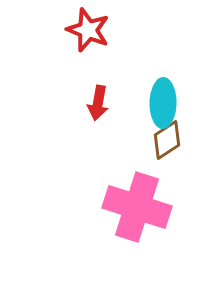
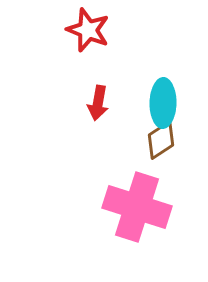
brown diamond: moved 6 px left
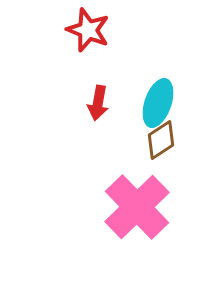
cyan ellipse: moved 5 px left; rotated 18 degrees clockwise
pink cross: rotated 28 degrees clockwise
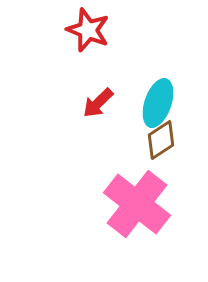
red arrow: rotated 36 degrees clockwise
pink cross: moved 3 px up; rotated 8 degrees counterclockwise
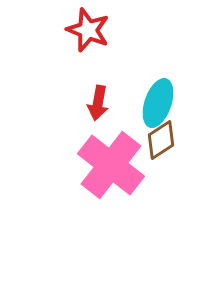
red arrow: rotated 36 degrees counterclockwise
pink cross: moved 26 px left, 39 px up
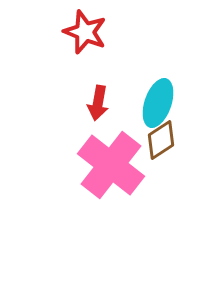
red star: moved 3 px left, 2 px down
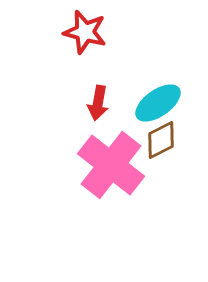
red star: rotated 6 degrees counterclockwise
cyan ellipse: rotated 36 degrees clockwise
brown diamond: rotated 6 degrees clockwise
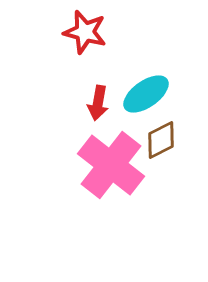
cyan ellipse: moved 12 px left, 9 px up
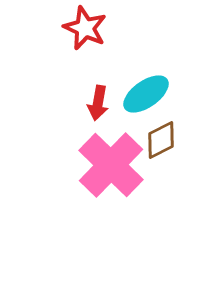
red star: moved 4 px up; rotated 9 degrees clockwise
pink cross: rotated 6 degrees clockwise
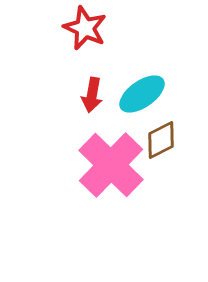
cyan ellipse: moved 4 px left
red arrow: moved 6 px left, 8 px up
